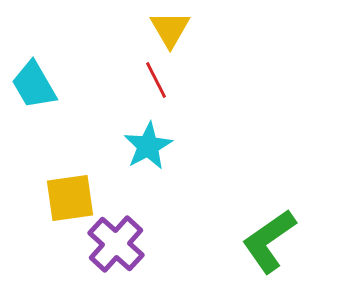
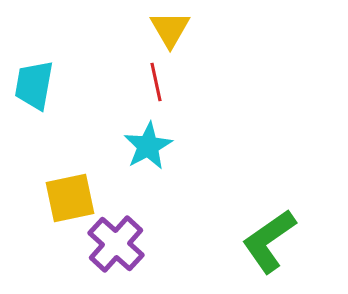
red line: moved 2 px down; rotated 15 degrees clockwise
cyan trapezoid: rotated 40 degrees clockwise
yellow square: rotated 4 degrees counterclockwise
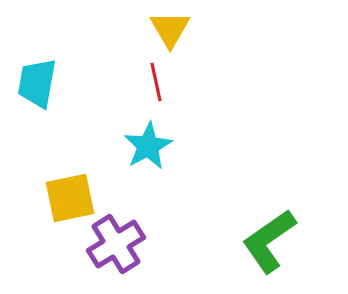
cyan trapezoid: moved 3 px right, 2 px up
purple cross: rotated 16 degrees clockwise
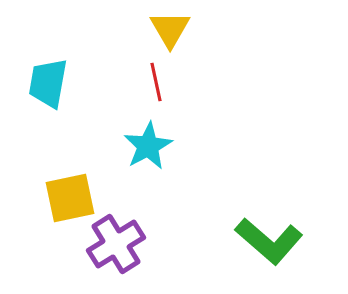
cyan trapezoid: moved 11 px right
green L-shape: rotated 104 degrees counterclockwise
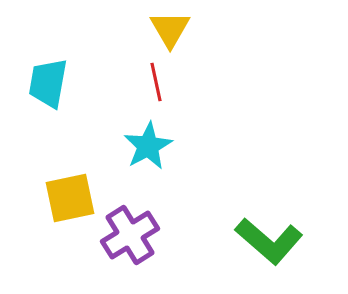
purple cross: moved 14 px right, 9 px up
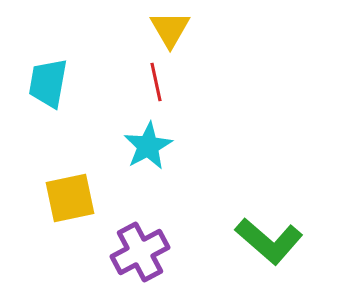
purple cross: moved 10 px right, 17 px down; rotated 4 degrees clockwise
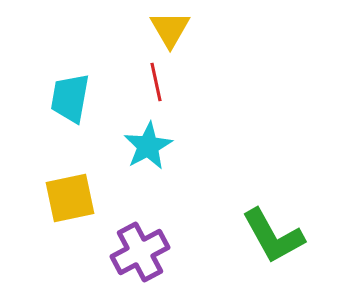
cyan trapezoid: moved 22 px right, 15 px down
green L-shape: moved 4 px right, 5 px up; rotated 20 degrees clockwise
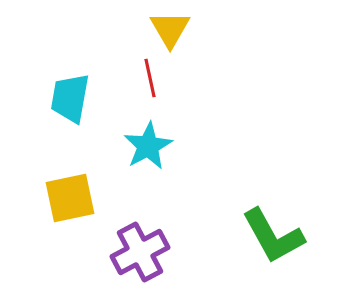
red line: moved 6 px left, 4 px up
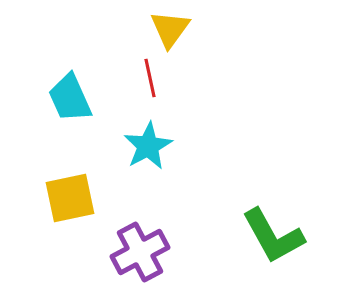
yellow triangle: rotated 6 degrees clockwise
cyan trapezoid: rotated 34 degrees counterclockwise
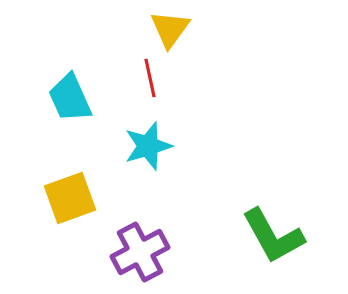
cyan star: rotated 12 degrees clockwise
yellow square: rotated 8 degrees counterclockwise
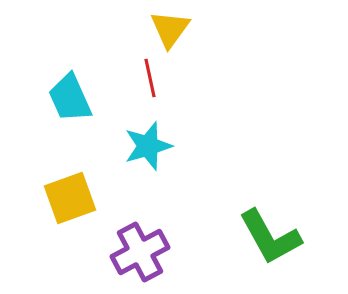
green L-shape: moved 3 px left, 1 px down
